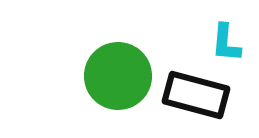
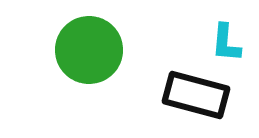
green circle: moved 29 px left, 26 px up
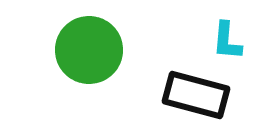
cyan L-shape: moved 1 px right, 2 px up
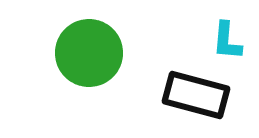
green circle: moved 3 px down
